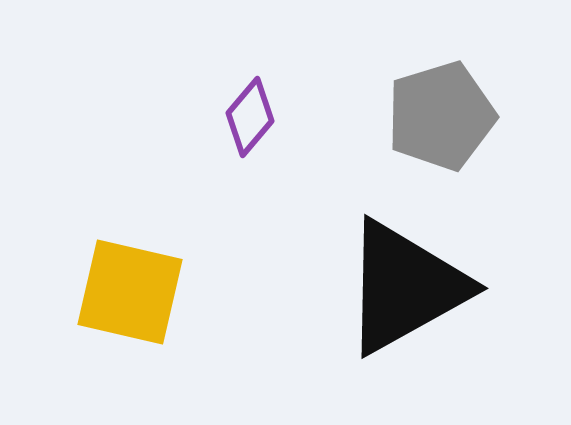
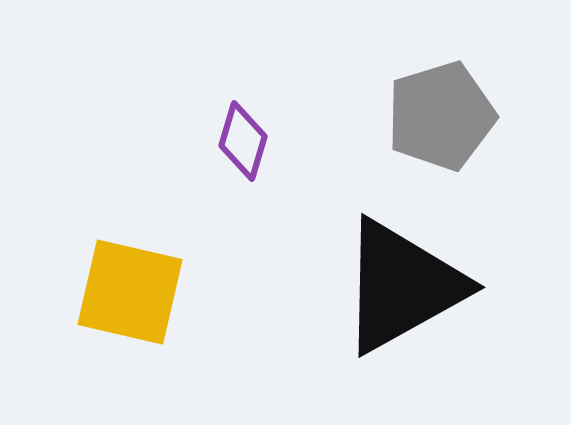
purple diamond: moved 7 px left, 24 px down; rotated 24 degrees counterclockwise
black triangle: moved 3 px left, 1 px up
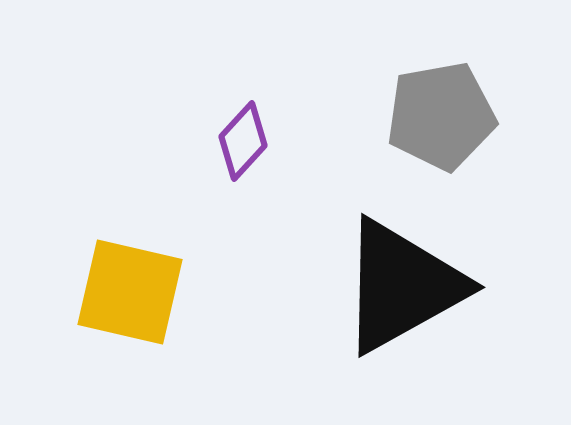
gray pentagon: rotated 7 degrees clockwise
purple diamond: rotated 26 degrees clockwise
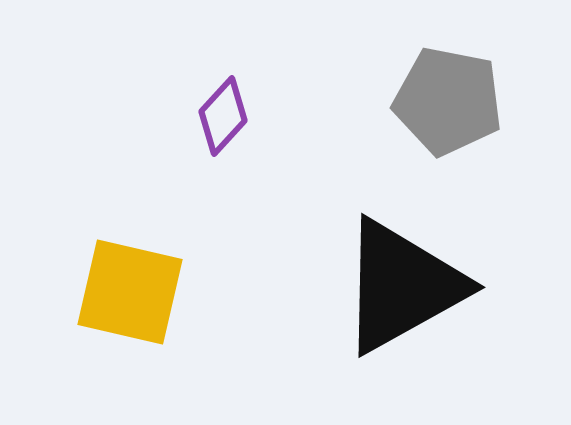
gray pentagon: moved 7 px right, 15 px up; rotated 21 degrees clockwise
purple diamond: moved 20 px left, 25 px up
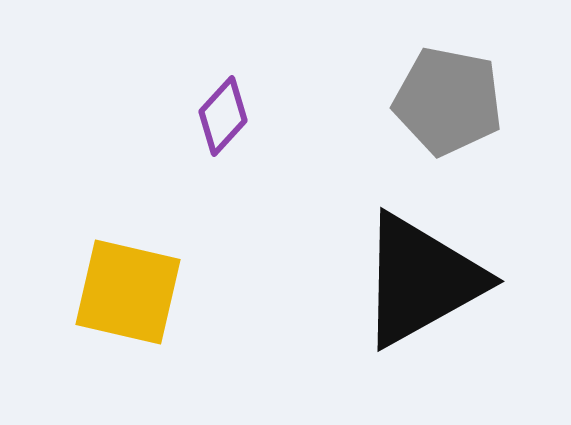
black triangle: moved 19 px right, 6 px up
yellow square: moved 2 px left
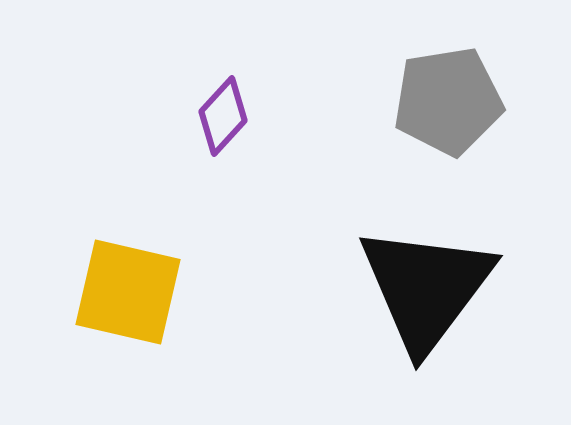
gray pentagon: rotated 20 degrees counterclockwise
black triangle: moved 5 px right, 8 px down; rotated 24 degrees counterclockwise
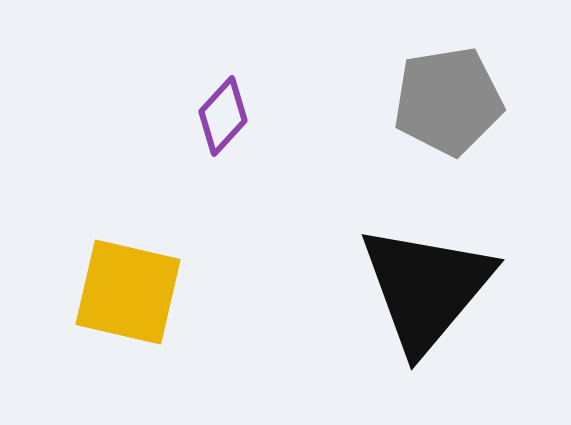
black triangle: rotated 3 degrees clockwise
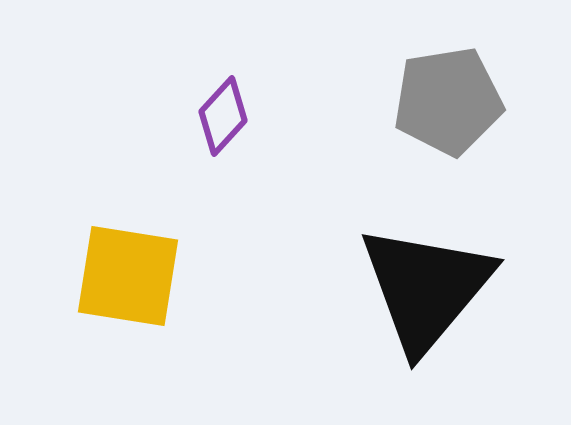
yellow square: moved 16 px up; rotated 4 degrees counterclockwise
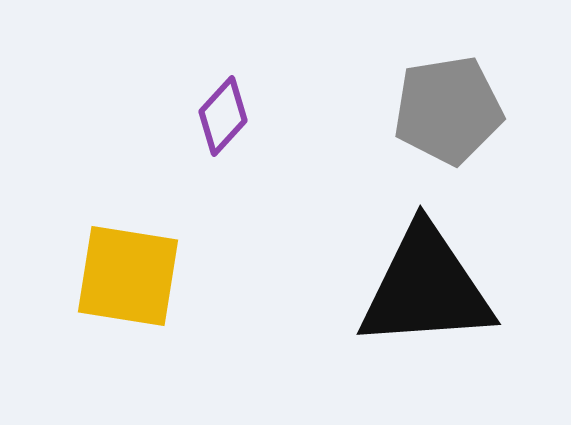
gray pentagon: moved 9 px down
black triangle: rotated 46 degrees clockwise
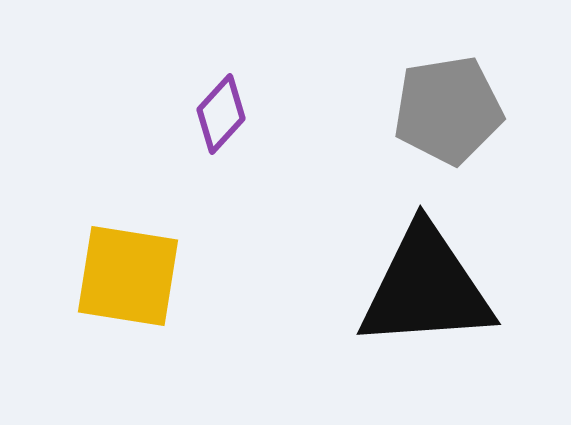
purple diamond: moved 2 px left, 2 px up
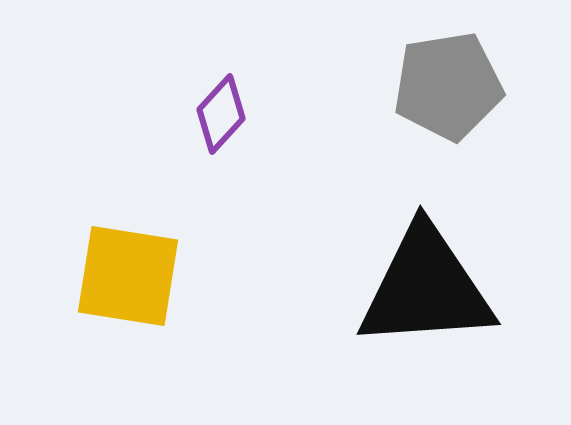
gray pentagon: moved 24 px up
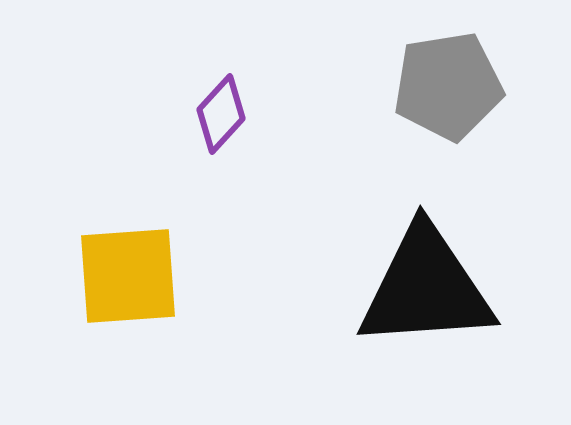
yellow square: rotated 13 degrees counterclockwise
